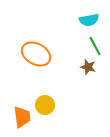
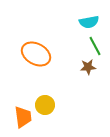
cyan semicircle: moved 2 px down
brown star: rotated 21 degrees counterclockwise
orange trapezoid: moved 1 px right
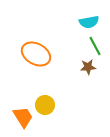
orange trapezoid: rotated 25 degrees counterclockwise
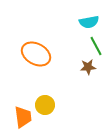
green line: moved 1 px right
orange trapezoid: rotated 25 degrees clockwise
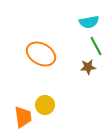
orange ellipse: moved 5 px right
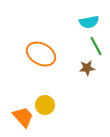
brown star: moved 1 px left, 1 px down
orange trapezoid: rotated 35 degrees counterclockwise
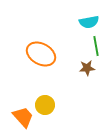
green line: rotated 18 degrees clockwise
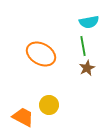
green line: moved 13 px left
brown star: rotated 21 degrees counterclockwise
yellow circle: moved 4 px right
orange trapezoid: rotated 20 degrees counterclockwise
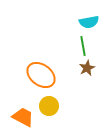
orange ellipse: moved 21 px down; rotated 8 degrees clockwise
yellow circle: moved 1 px down
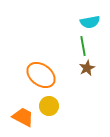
cyan semicircle: moved 1 px right
